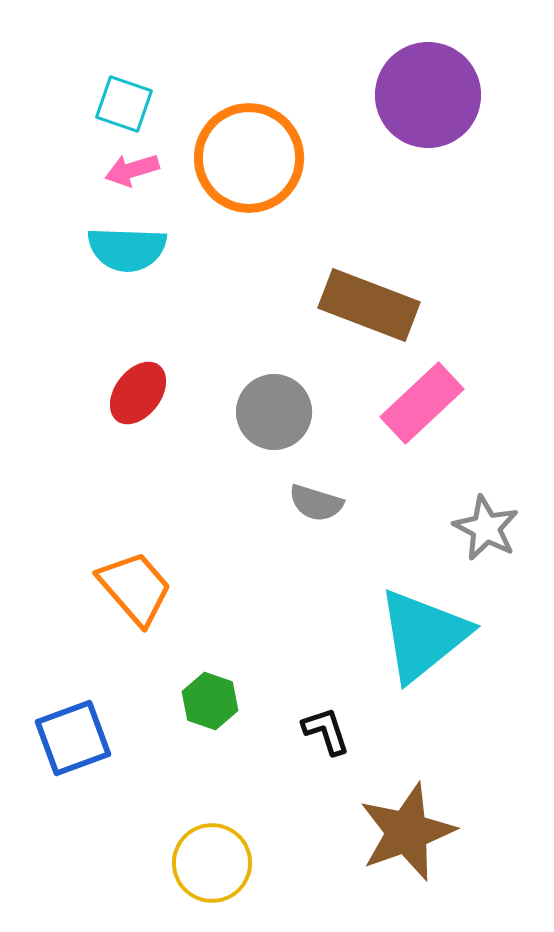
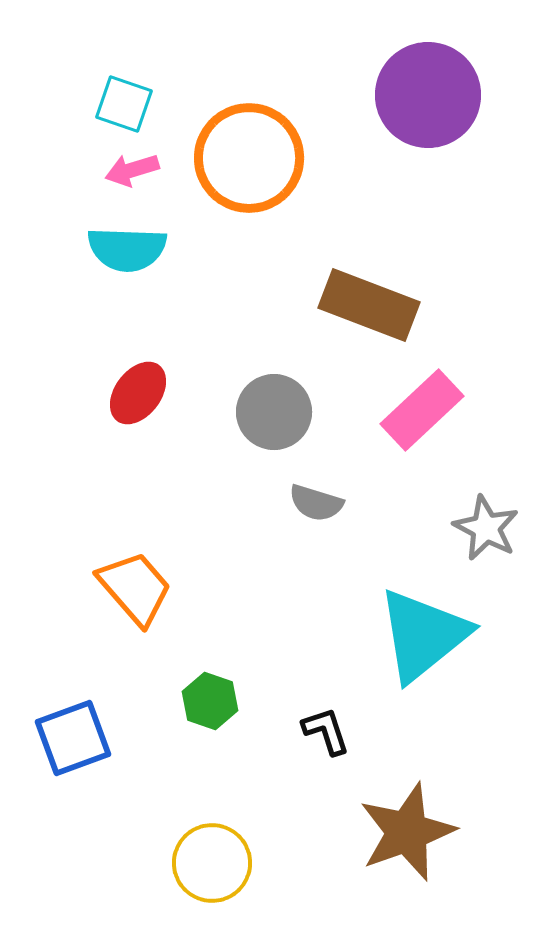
pink rectangle: moved 7 px down
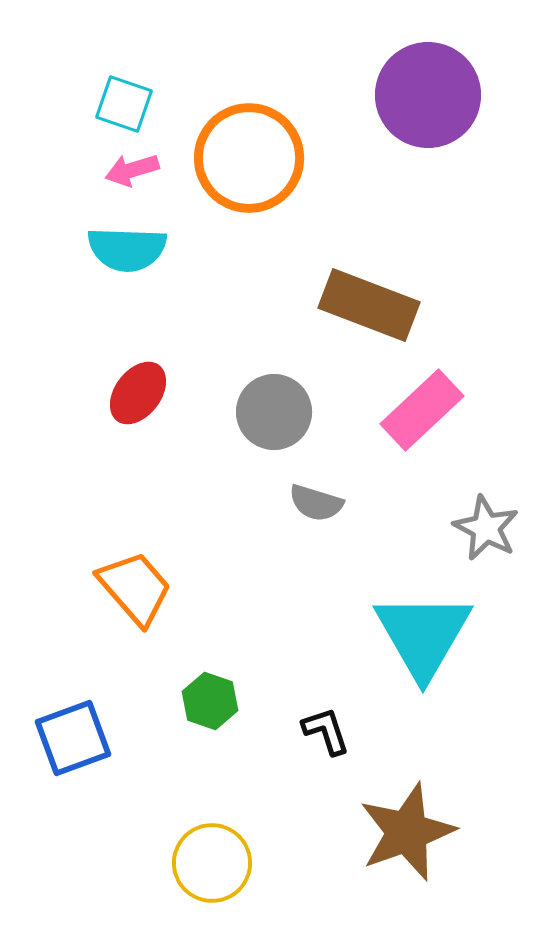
cyan triangle: rotated 21 degrees counterclockwise
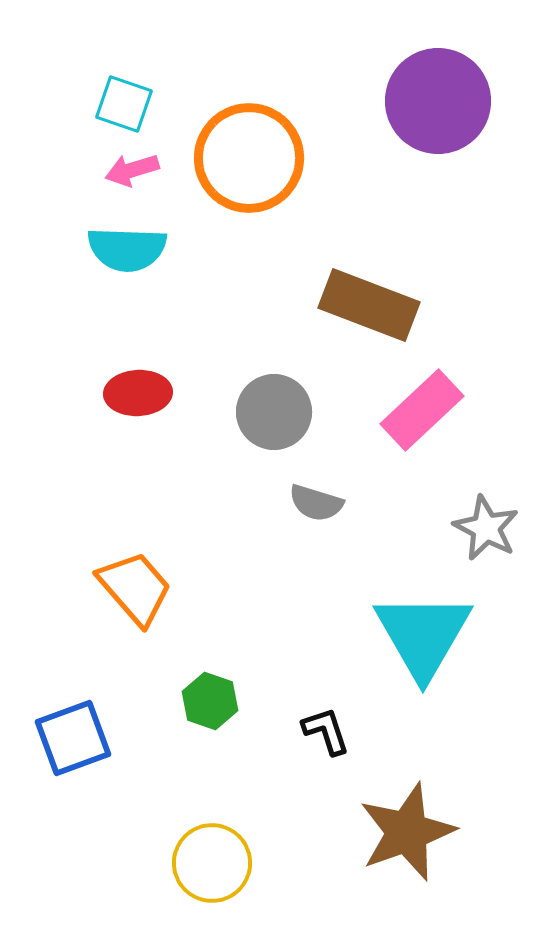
purple circle: moved 10 px right, 6 px down
red ellipse: rotated 50 degrees clockwise
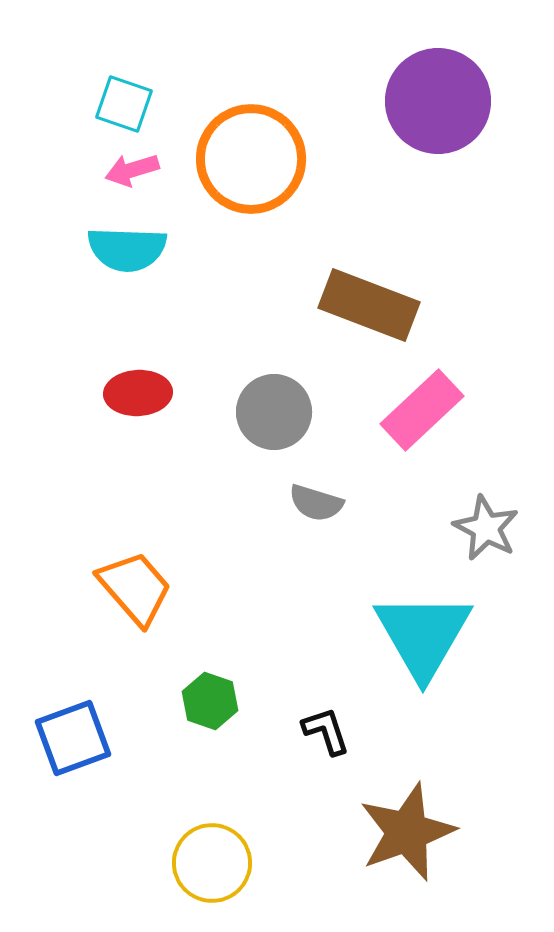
orange circle: moved 2 px right, 1 px down
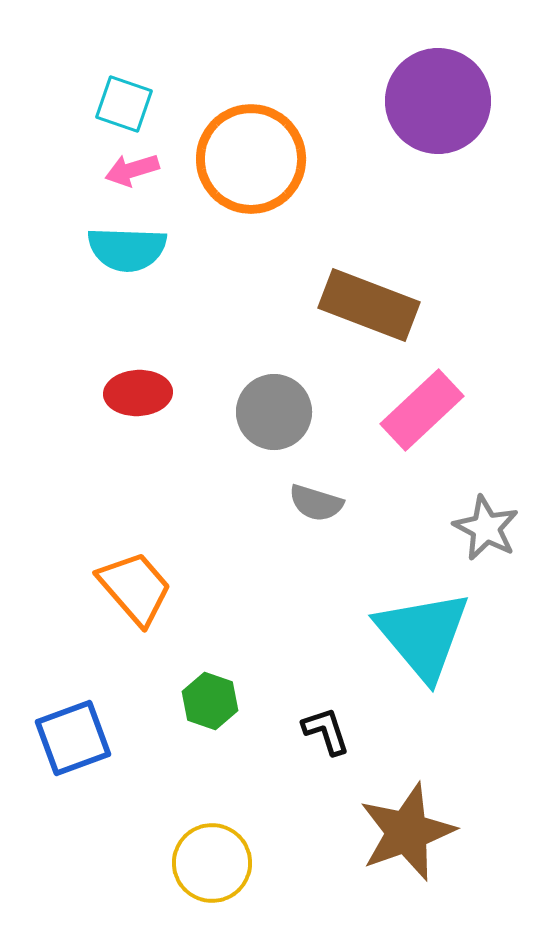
cyan triangle: rotated 10 degrees counterclockwise
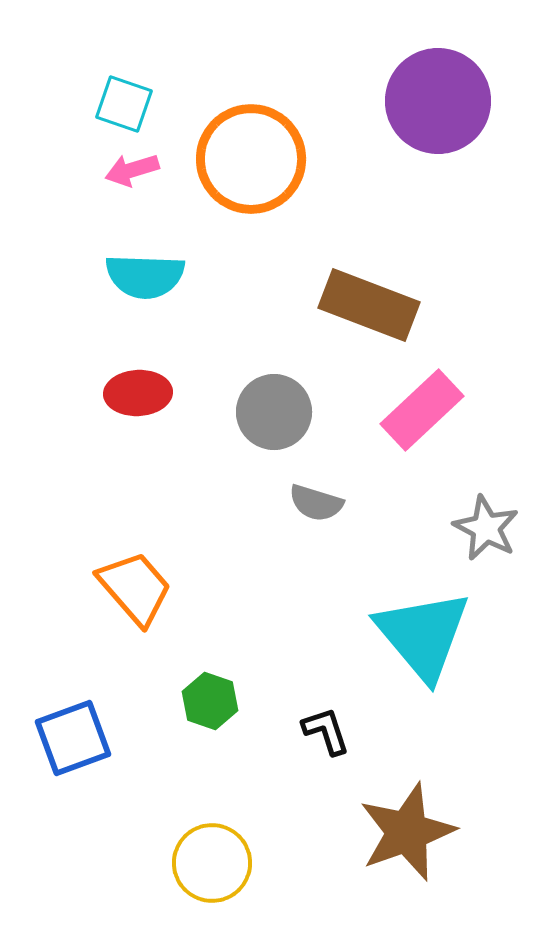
cyan semicircle: moved 18 px right, 27 px down
